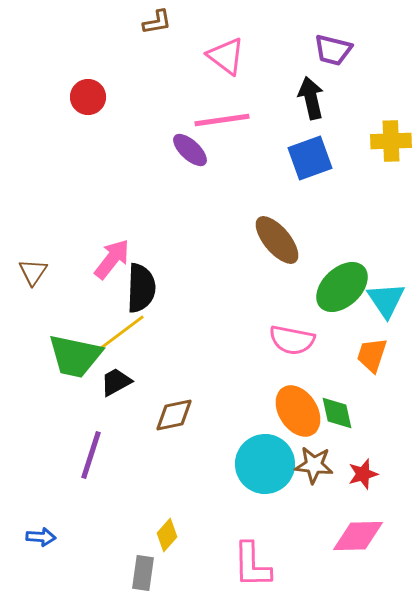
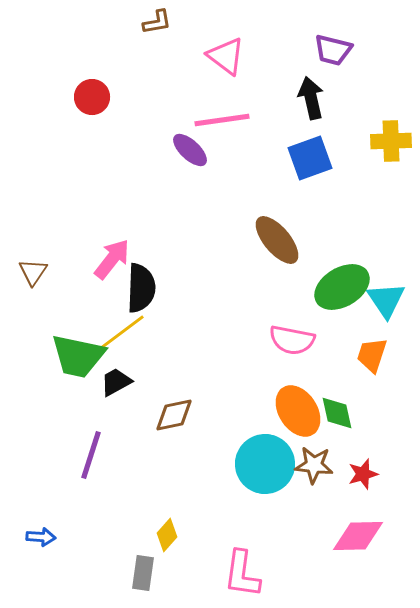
red circle: moved 4 px right
green ellipse: rotated 12 degrees clockwise
green trapezoid: moved 3 px right
pink L-shape: moved 10 px left, 9 px down; rotated 9 degrees clockwise
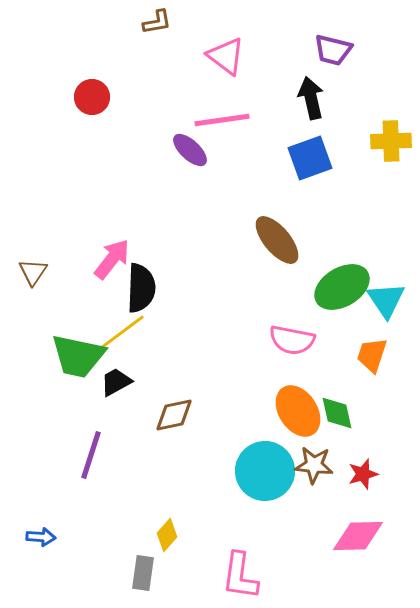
cyan circle: moved 7 px down
pink L-shape: moved 2 px left, 2 px down
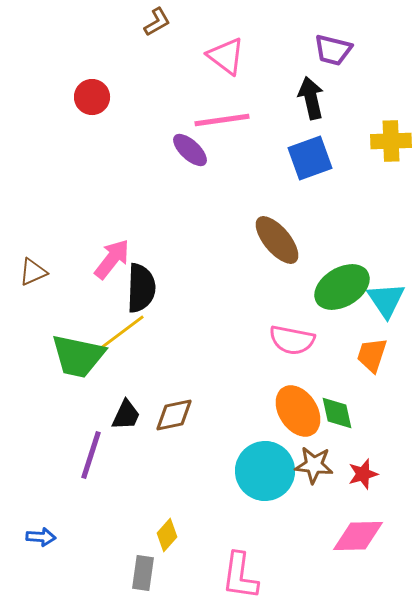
brown L-shape: rotated 20 degrees counterclockwise
brown triangle: rotated 32 degrees clockwise
black trapezoid: moved 10 px right, 33 px down; rotated 144 degrees clockwise
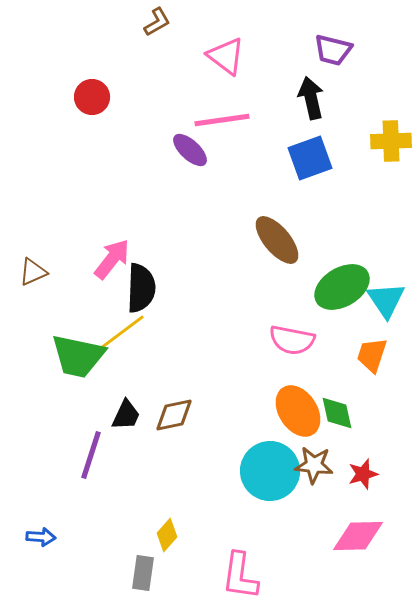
cyan circle: moved 5 px right
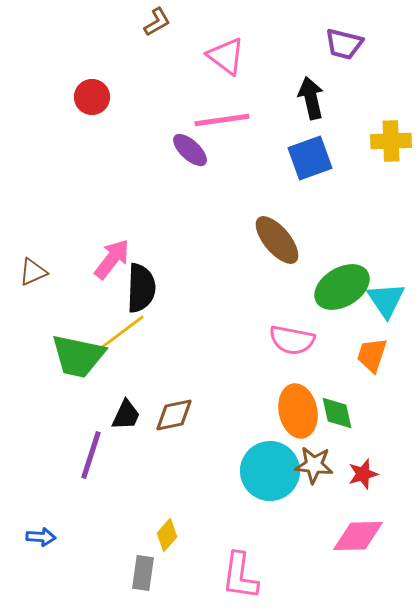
purple trapezoid: moved 11 px right, 6 px up
orange ellipse: rotated 21 degrees clockwise
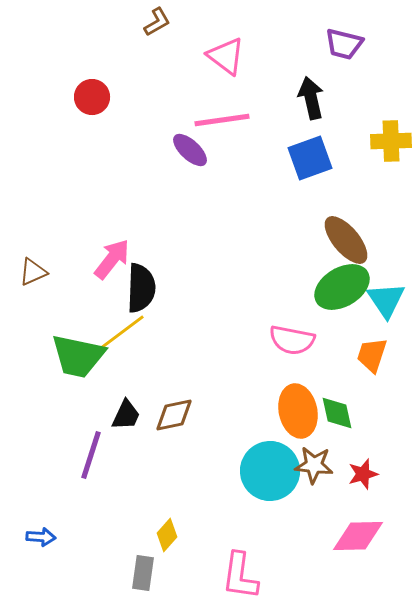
brown ellipse: moved 69 px right
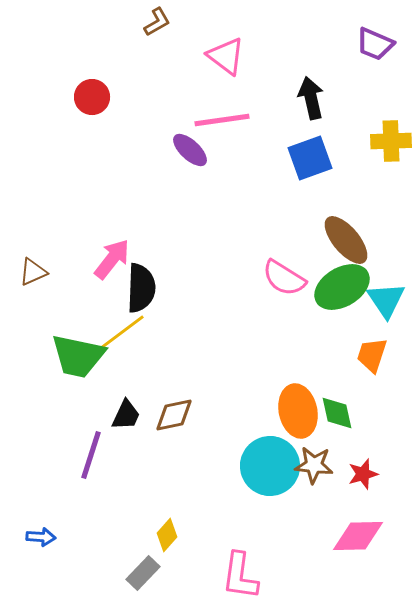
purple trapezoid: moved 31 px right; rotated 9 degrees clockwise
pink semicircle: moved 8 px left, 62 px up; rotated 21 degrees clockwise
cyan circle: moved 5 px up
gray rectangle: rotated 36 degrees clockwise
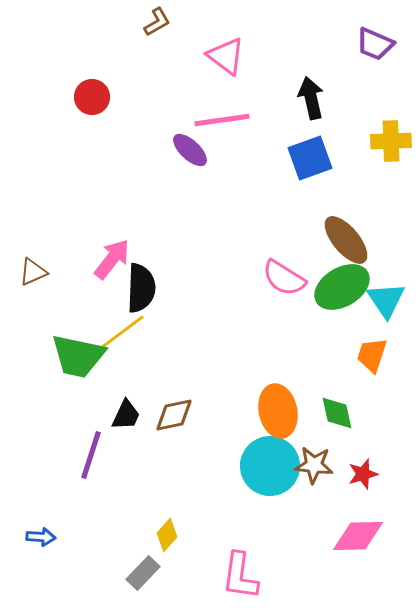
orange ellipse: moved 20 px left
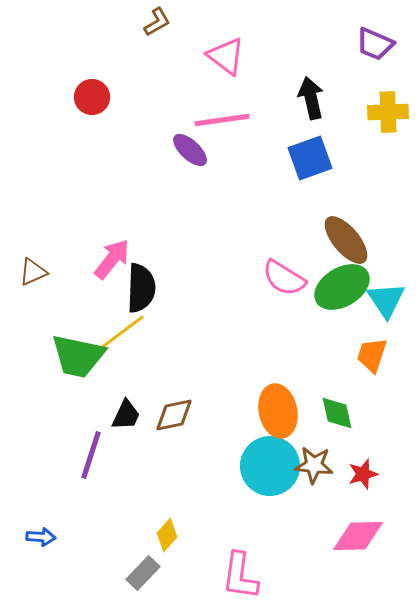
yellow cross: moved 3 px left, 29 px up
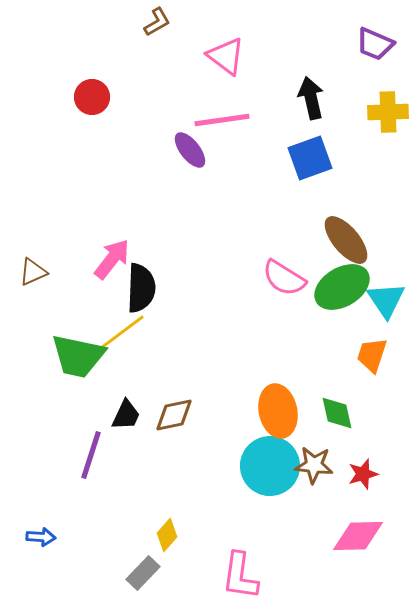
purple ellipse: rotated 9 degrees clockwise
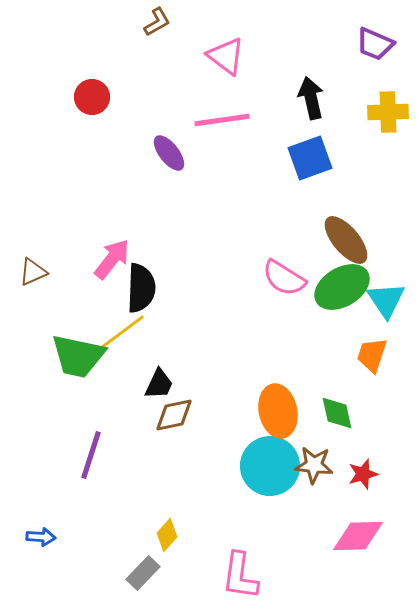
purple ellipse: moved 21 px left, 3 px down
black trapezoid: moved 33 px right, 31 px up
